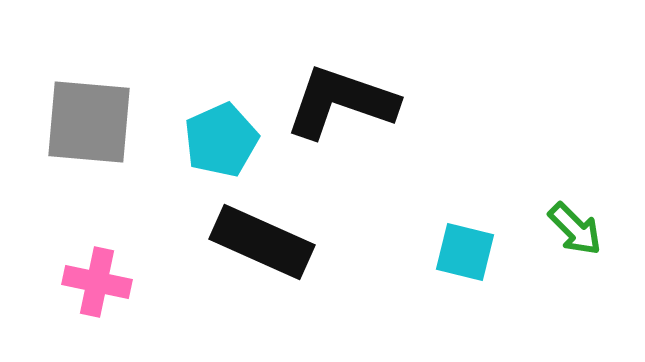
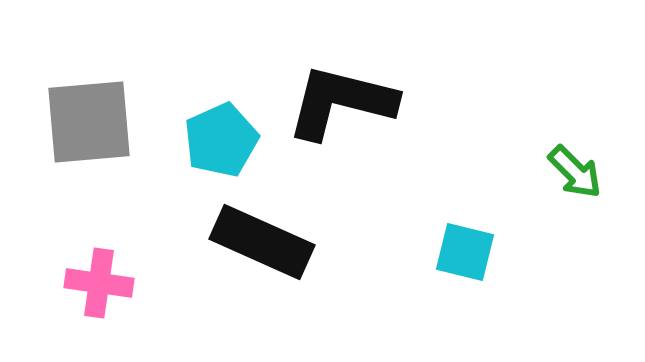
black L-shape: rotated 5 degrees counterclockwise
gray square: rotated 10 degrees counterclockwise
green arrow: moved 57 px up
pink cross: moved 2 px right, 1 px down; rotated 4 degrees counterclockwise
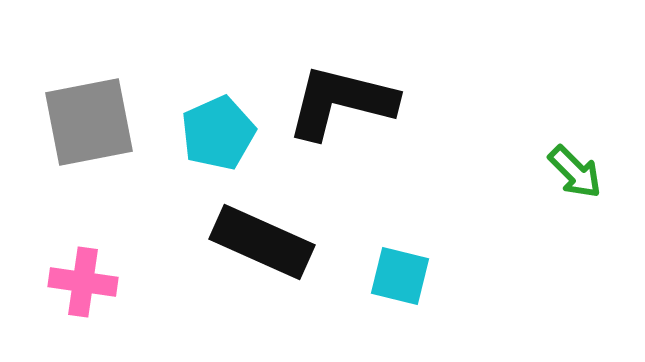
gray square: rotated 6 degrees counterclockwise
cyan pentagon: moved 3 px left, 7 px up
cyan square: moved 65 px left, 24 px down
pink cross: moved 16 px left, 1 px up
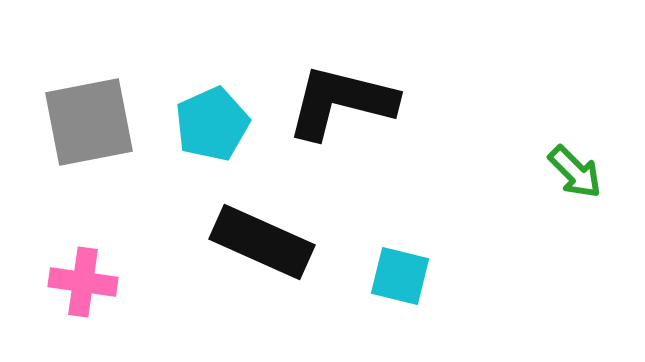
cyan pentagon: moved 6 px left, 9 px up
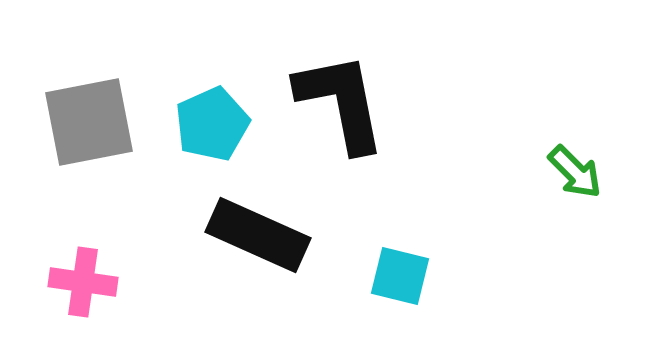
black L-shape: rotated 65 degrees clockwise
black rectangle: moved 4 px left, 7 px up
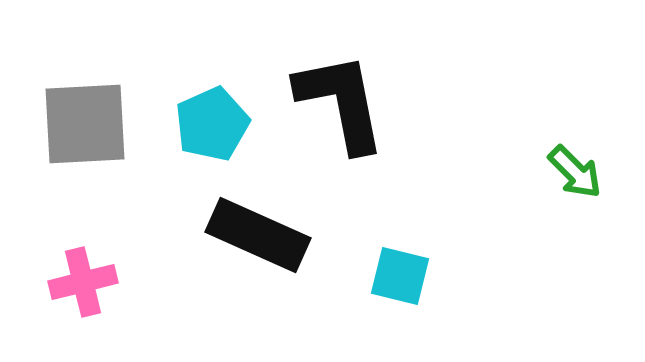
gray square: moved 4 px left, 2 px down; rotated 8 degrees clockwise
pink cross: rotated 22 degrees counterclockwise
